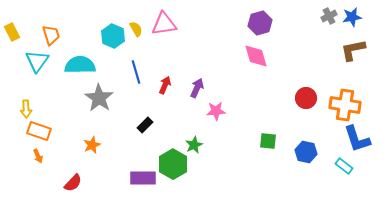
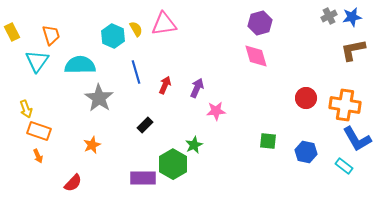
yellow arrow: rotated 18 degrees counterclockwise
blue L-shape: rotated 12 degrees counterclockwise
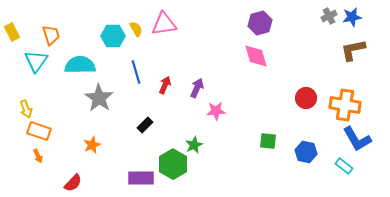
cyan hexagon: rotated 25 degrees counterclockwise
cyan triangle: moved 1 px left
purple rectangle: moved 2 px left
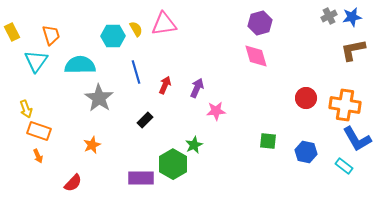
black rectangle: moved 5 px up
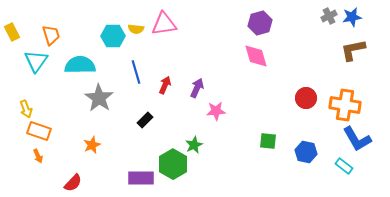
yellow semicircle: rotated 126 degrees clockwise
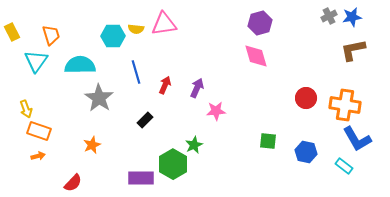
orange arrow: rotated 80 degrees counterclockwise
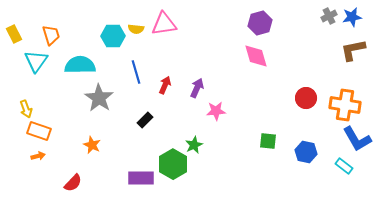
yellow rectangle: moved 2 px right, 2 px down
orange star: rotated 24 degrees counterclockwise
